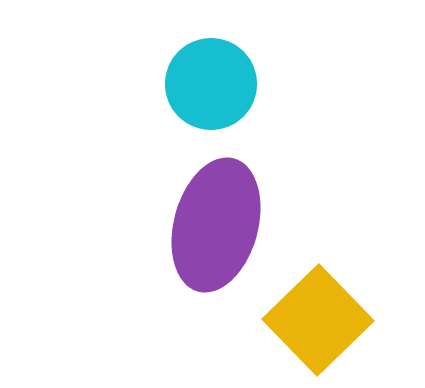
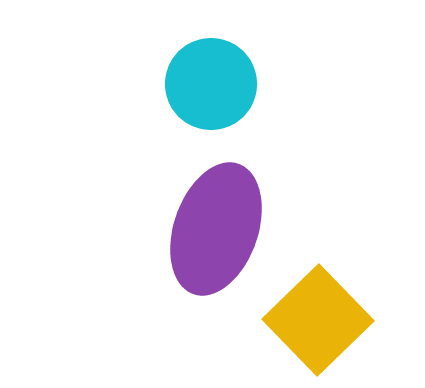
purple ellipse: moved 4 px down; rotated 4 degrees clockwise
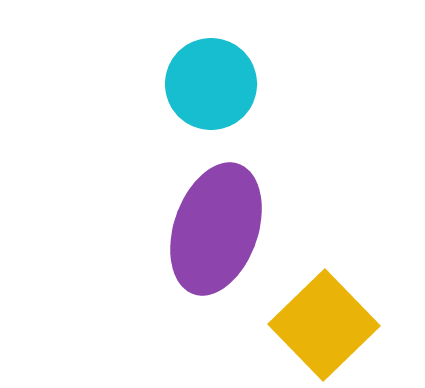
yellow square: moved 6 px right, 5 px down
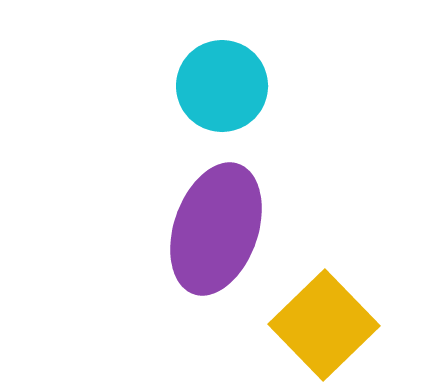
cyan circle: moved 11 px right, 2 px down
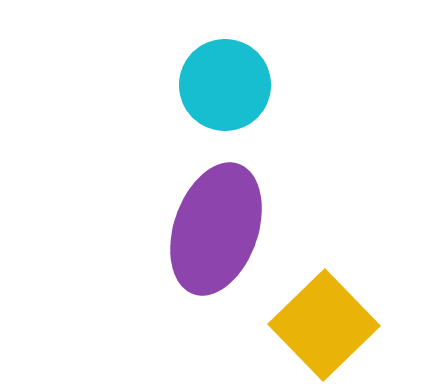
cyan circle: moved 3 px right, 1 px up
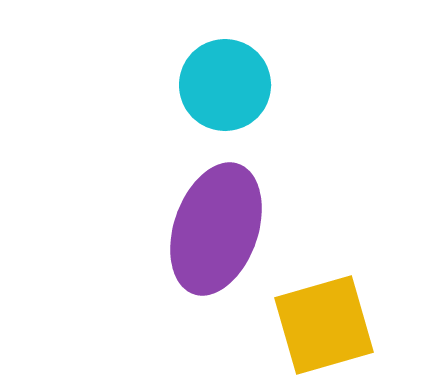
yellow square: rotated 28 degrees clockwise
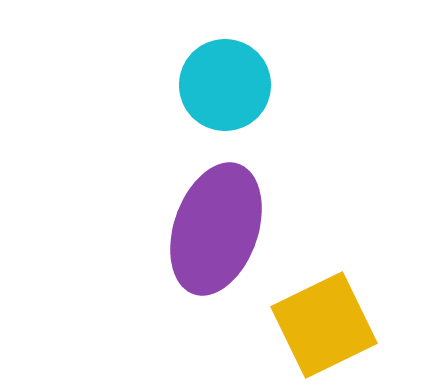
yellow square: rotated 10 degrees counterclockwise
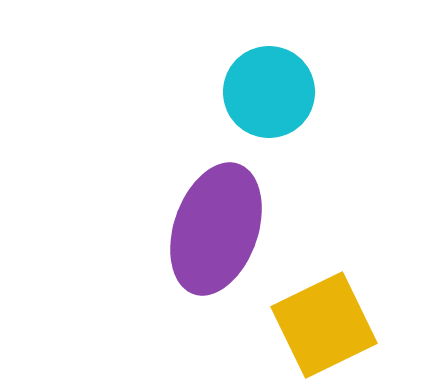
cyan circle: moved 44 px right, 7 px down
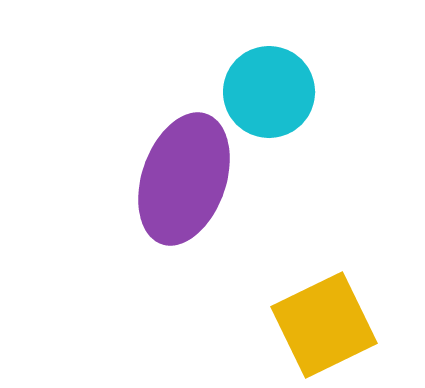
purple ellipse: moved 32 px left, 50 px up
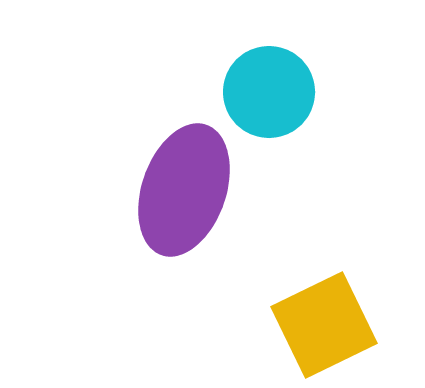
purple ellipse: moved 11 px down
